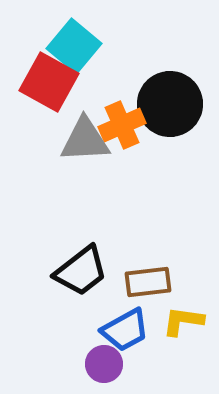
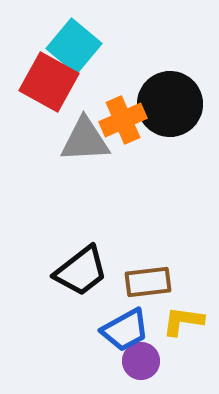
orange cross: moved 1 px right, 5 px up
purple circle: moved 37 px right, 3 px up
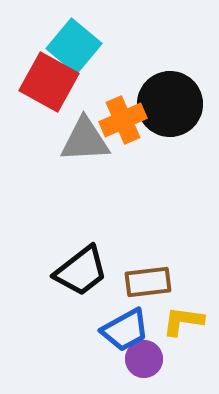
purple circle: moved 3 px right, 2 px up
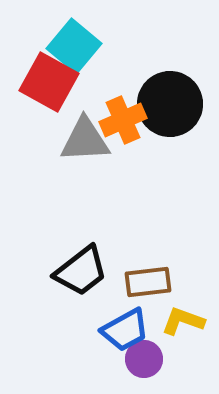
yellow L-shape: rotated 12 degrees clockwise
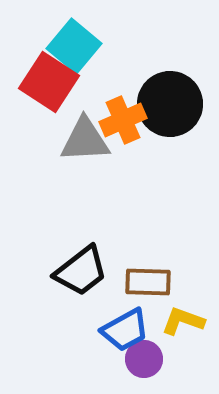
red square: rotated 4 degrees clockwise
brown rectangle: rotated 9 degrees clockwise
